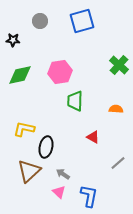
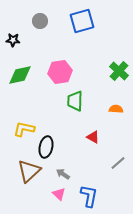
green cross: moved 6 px down
pink triangle: moved 2 px down
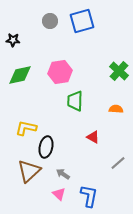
gray circle: moved 10 px right
yellow L-shape: moved 2 px right, 1 px up
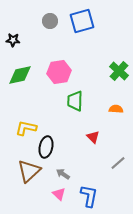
pink hexagon: moved 1 px left
red triangle: rotated 16 degrees clockwise
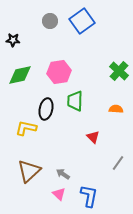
blue square: rotated 20 degrees counterclockwise
black ellipse: moved 38 px up
gray line: rotated 14 degrees counterclockwise
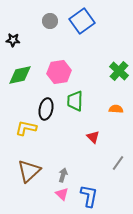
gray arrow: moved 1 px down; rotated 72 degrees clockwise
pink triangle: moved 3 px right
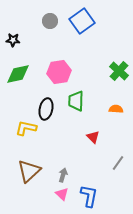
green diamond: moved 2 px left, 1 px up
green trapezoid: moved 1 px right
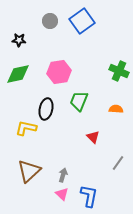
black star: moved 6 px right
green cross: rotated 18 degrees counterclockwise
green trapezoid: moved 3 px right; rotated 20 degrees clockwise
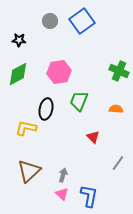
green diamond: rotated 15 degrees counterclockwise
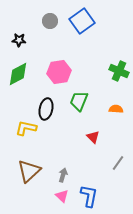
pink triangle: moved 2 px down
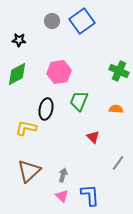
gray circle: moved 2 px right
green diamond: moved 1 px left
blue L-shape: moved 1 px right, 1 px up; rotated 15 degrees counterclockwise
